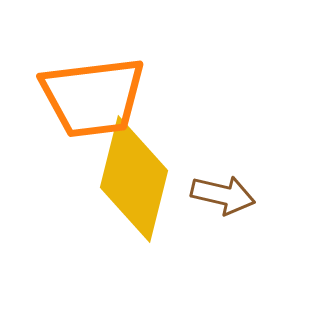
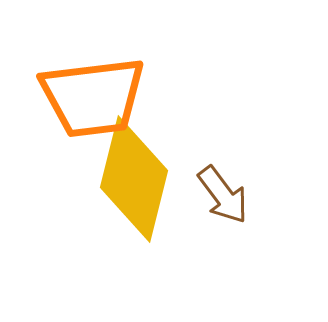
brown arrow: rotated 40 degrees clockwise
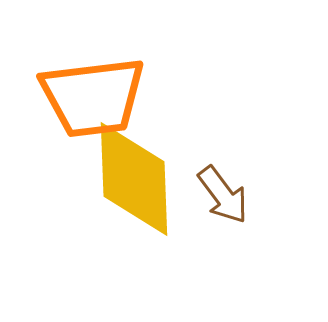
yellow diamond: rotated 16 degrees counterclockwise
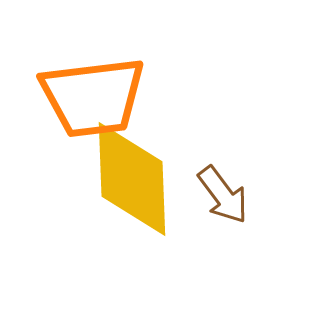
yellow diamond: moved 2 px left
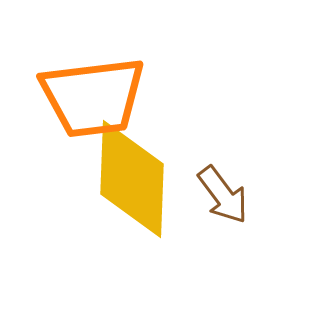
yellow diamond: rotated 4 degrees clockwise
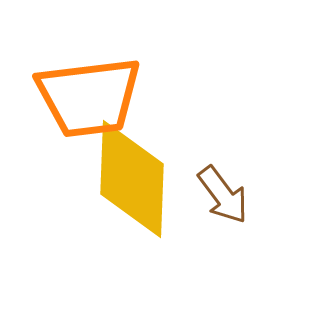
orange trapezoid: moved 4 px left
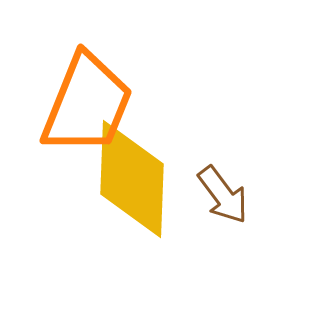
orange trapezoid: moved 2 px left, 7 px down; rotated 61 degrees counterclockwise
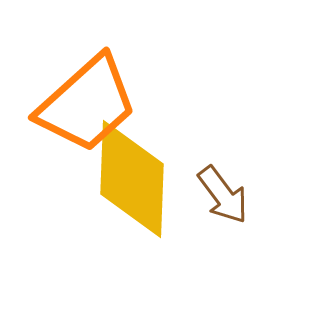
orange trapezoid: rotated 26 degrees clockwise
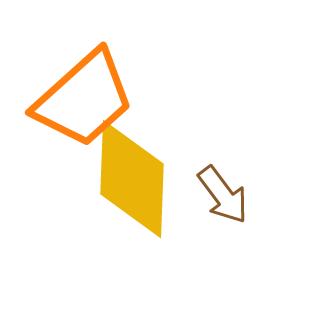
orange trapezoid: moved 3 px left, 5 px up
